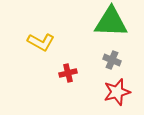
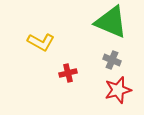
green triangle: rotated 21 degrees clockwise
red star: moved 1 px right, 2 px up
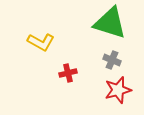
green triangle: moved 1 px left, 1 px down; rotated 6 degrees counterclockwise
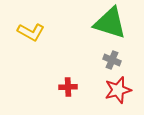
yellow L-shape: moved 10 px left, 10 px up
red cross: moved 14 px down; rotated 12 degrees clockwise
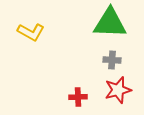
green triangle: rotated 15 degrees counterclockwise
gray cross: rotated 18 degrees counterclockwise
red cross: moved 10 px right, 10 px down
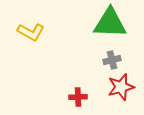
gray cross: rotated 18 degrees counterclockwise
red star: moved 3 px right, 3 px up
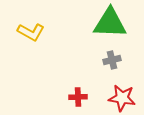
red star: moved 1 px right, 11 px down; rotated 24 degrees clockwise
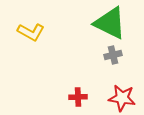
green triangle: rotated 24 degrees clockwise
gray cross: moved 1 px right, 5 px up
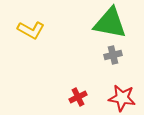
green triangle: rotated 15 degrees counterclockwise
yellow L-shape: moved 2 px up
red cross: rotated 24 degrees counterclockwise
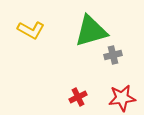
green triangle: moved 19 px left, 8 px down; rotated 27 degrees counterclockwise
red star: rotated 16 degrees counterclockwise
